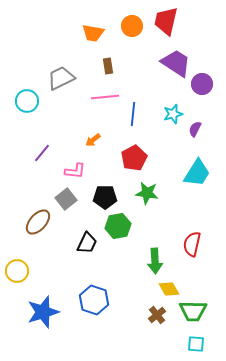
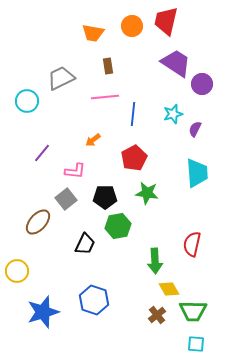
cyan trapezoid: rotated 36 degrees counterclockwise
black trapezoid: moved 2 px left, 1 px down
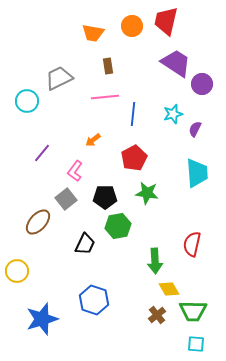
gray trapezoid: moved 2 px left
pink L-shape: rotated 120 degrees clockwise
blue star: moved 1 px left, 7 px down
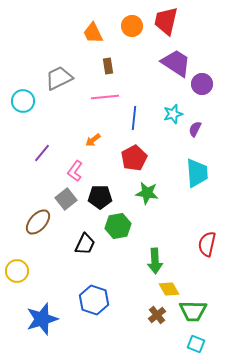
orange trapezoid: rotated 55 degrees clockwise
cyan circle: moved 4 px left
blue line: moved 1 px right, 4 px down
black pentagon: moved 5 px left
red semicircle: moved 15 px right
cyan square: rotated 18 degrees clockwise
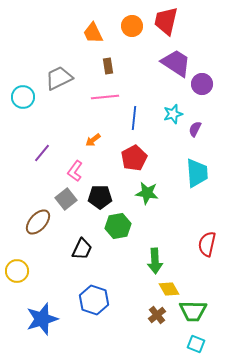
cyan circle: moved 4 px up
black trapezoid: moved 3 px left, 5 px down
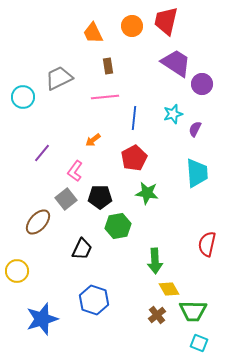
cyan square: moved 3 px right, 1 px up
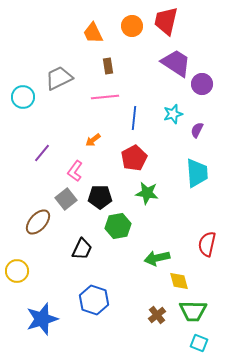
purple semicircle: moved 2 px right, 1 px down
green arrow: moved 2 px right, 3 px up; rotated 80 degrees clockwise
yellow diamond: moved 10 px right, 8 px up; rotated 15 degrees clockwise
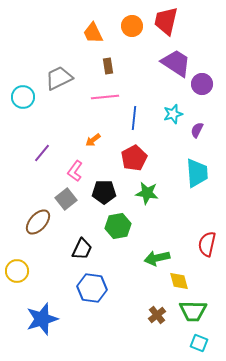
black pentagon: moved 4 px right, 5 px up
blue hexagon: moved 2 px left, 12 px up; rotated 12 degrees counterclockwise
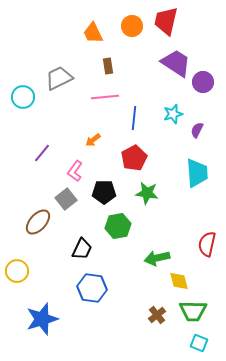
purple circle: moved 1 px right, 2 px up
